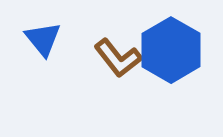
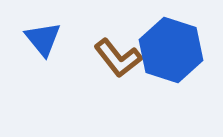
blue hexagon: rotated 12 degrees counterclockwise
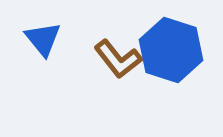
brown L-shape: moved 1 px down
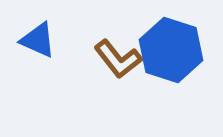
blue triangle: moved 5 px left, 1 px down; rotated 27 degrees counterclockwise
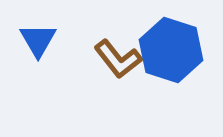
blue triangle: rotated 36 degrees clockwise
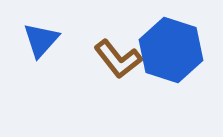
blue triangle: moved 3 px right; rotated 12 degrees clockwise
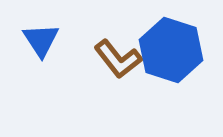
blue triangle: rotated 15 degrees counterclockwise
